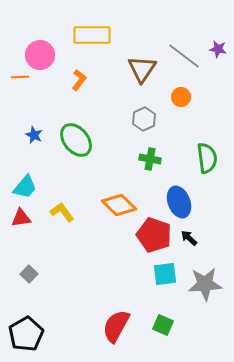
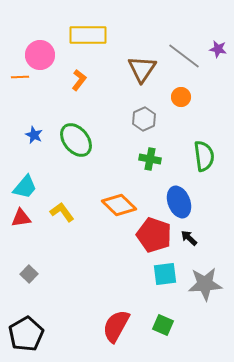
yellow rectangle: moved 4 px left
green semicircle: moved 3 px left, 2 px up
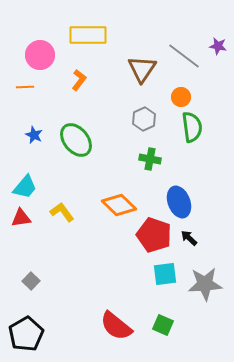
purple star: moved 3 px up
orange line: moved 5 px right, 10 px down
green semicircle: moved 12 px left, 29 px up
gray square: moved 2 px right, 7 px down
red semicircle: rotated 80 degrees counterclockwise
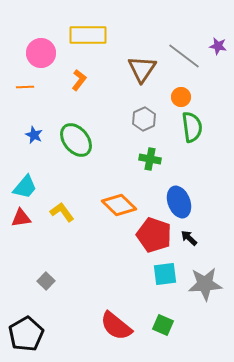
pink circle: moved 1 px right, 2 px up
gray square: moved 15 px right
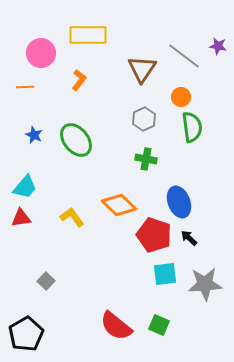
green cross: moved 4 px left
yellow L-shape: moved 10 px right, 5 px down
green square: moved 4 px left
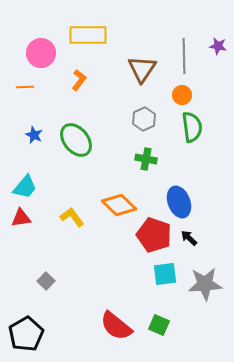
gray line: rotated 52 degrees clockwise
orange circle: moved 1 px right, 2 px up
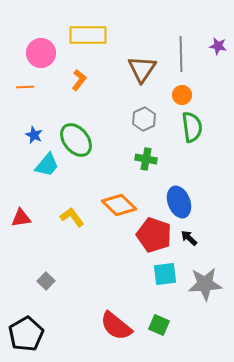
gray line: moved 3 px left, 2 px up
cyan trapezoid: moved 22 px right, 22 px up
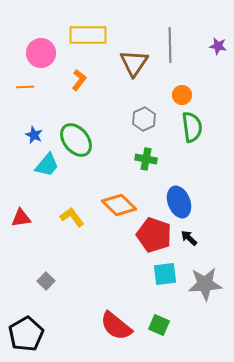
gray line: moved 11 px left, 9 px up
brown triangle: moved 8 px left, 6 px up
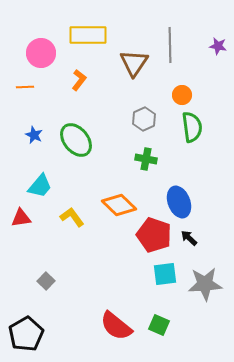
cyan trapezoid: moved 7 px left, 21 px down
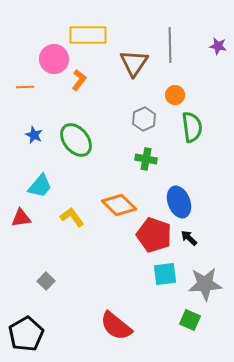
pink circle: moved 13 px right, 6 px down
orange circle: moved 7 px left
green square: moved 31 px right, 5 px up
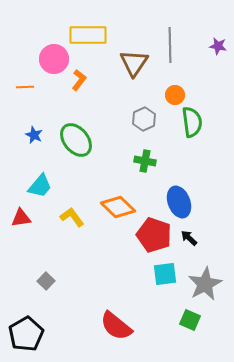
green semicircle: moved 5 px up
green cross: moved 1 px left, 2 px down
orange diamond: moved 1 px left, 2 px down
gray star: rotated 24 degrees counterclockwise
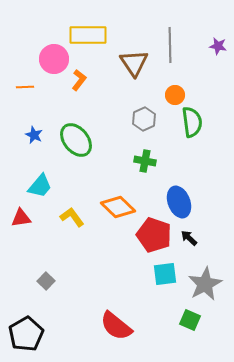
brown triangle: rotated 8 degrees counterclockwise
